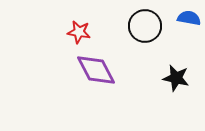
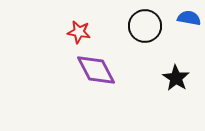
black star: rotated 20 degrees clockwise
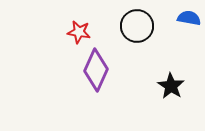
black circle: moved 8 px left
purple diamond: rotated 51 degrees clockwise
black star: moved 5 px left, 8 px down
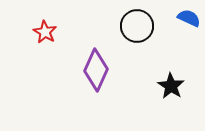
blue semicircle: rotated 15 degrees clockwise
red star: moved 34 px left; rotated 20 degrees clockwise
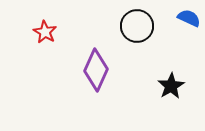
black star: rotated 8 degrees clockwise
